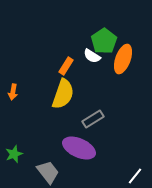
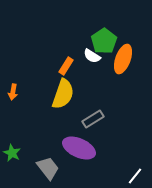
green star: moved 2 px left, 1 px up; rotated 24 degrees counterclockwise
gray trapezoid: moved 4 px up
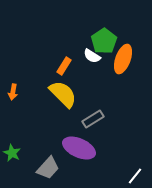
orange rectangle: moved 2 px left
yellow semicircle: rotated 64 degrees counterclockwise
gray trapezoid: rotated 80 degrees clockwise
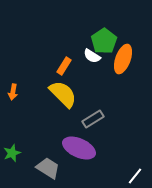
green star: rotated 24 degrees clockwise
gray trapezoid: rotated 100 degrees counterclockwise
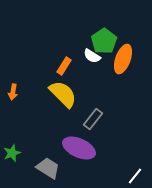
gray rectangle: rotated 20 degrees counterclockwise
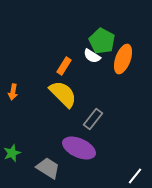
green pentagon: moved 2 px left; rotated 10 degrees counterclockwise
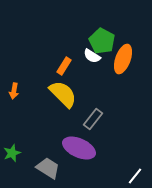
orange arrow: moved 1 px right, 1 px up
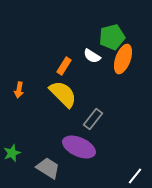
green pentagon: moved 10 px right, 4 px up; rotated 30 degrees clockwise
orange arrow: moved 5 px right, 1 px up
purple ellipse: moved 1 px up
